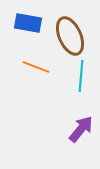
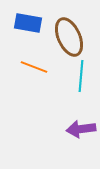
brown ellipse: moved 1 px left, 1 px down
orange line: moved 2 px left
purple arrow: rotated 136 degrees counterclockwise
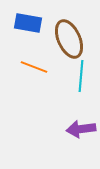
brown ellipse: moved 2 px down
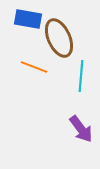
blue rectangle: moved 4 px up
brown ellipse: moved 10 px left, 1 px up
purple arrow: rotated 120 degrees counterclockwise
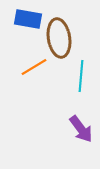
brown ellipse: rotated 15 degrees clockwise
orange line: rotated 52 degrees counterclockwise
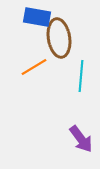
blue rectangle: moved 9 px right, 2 px up
purple arrow: moved 10 px down
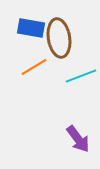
blue rectangle: moved 6 px left, 11 px down
cyan line: rotated 64 degrees clockwise
purple arrow: moved 3 px left
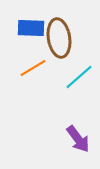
blue rectangle: rotated 8 degrees counterclockwise
orange line: moved 1 px left, 1 px down
cyan line: moved 2 px left, 1 px down; rotated 20 degrees counterclockwise
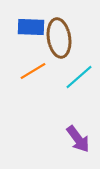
blue rectangle: moved 1 px up
orange line: moved 3 px down
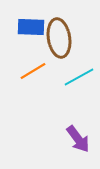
cyan line: rotated 12 degrees clockwise
